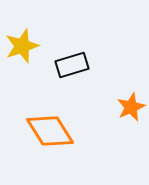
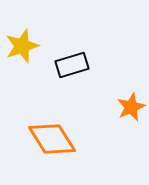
orange diamond: moved 2 px right, 8 px down
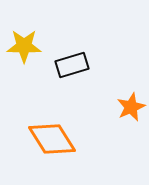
yellow star: moved 2 px right; rotated 20 degrees clockwise
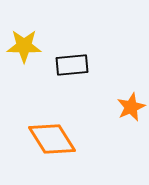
black rectangle: rotated 12 degrees clockwise
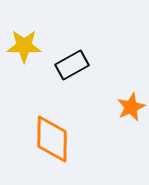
black rectangle: rotated 24 degrees counterclockwise
orange diamond: rotated 33 degrees clockwise
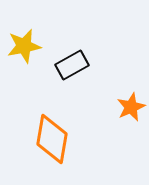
yellow star: rotated 12 degrees counterclockwise
orange diamond: rotated 9 degrees clockwise
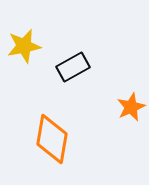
black rectangle: moved 1 px right, 2 px down
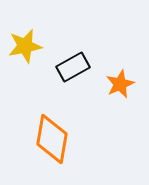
yellow star: moved 1 px right
orange star: moved 11 px left, 23 px up
